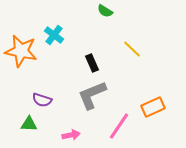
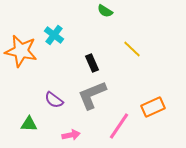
purple semicircle: moved 12 px right; rotated 18 degrees clockwise
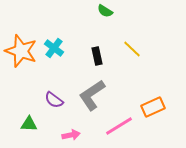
cyan cross: moved 13 px down
orange star: rotated 8 degrees clockwise
black rectangle: moved 5 px right, 7 px up; rotated 12 degrees clockwise
gray L-shape: rotated 12 degrees counterclockwise
pink line: rotated 24 degrees clockwise
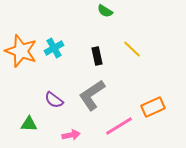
cyan cross: rotated 24 degrees clockwise
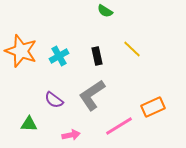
cyan cross: moved 5 px right, 8 px down
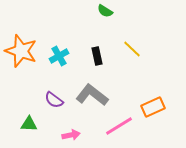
gray L-shape: rotated 72 degrees clockwise
